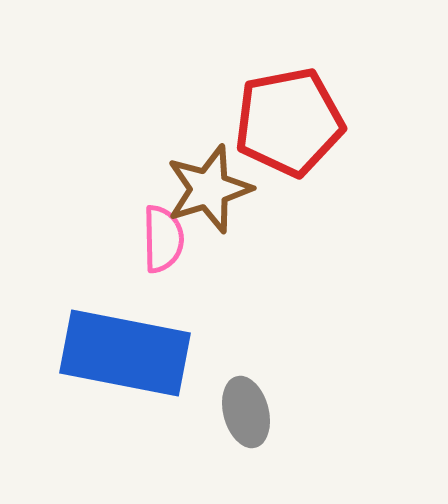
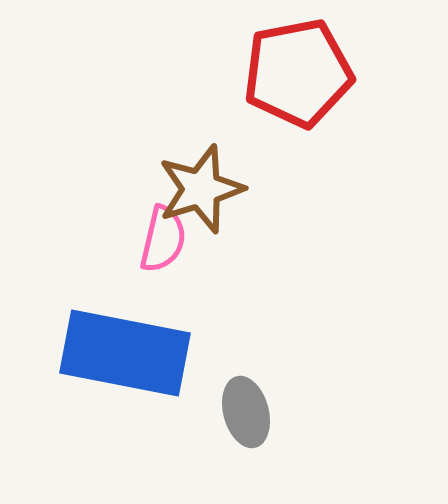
red pentagon: moved 9 px right, 49 px up
brown star: moved 8 px left
pink semicircle: rotated 14 degrees clockwise
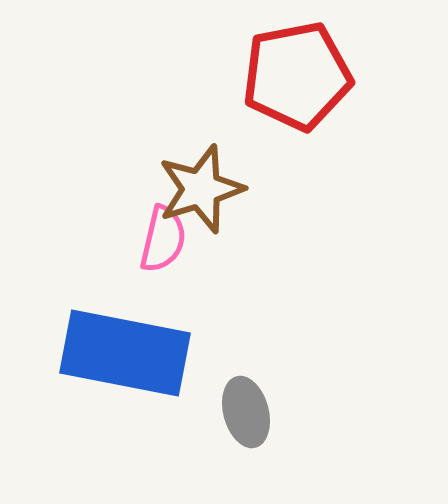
red pentagon: moved 1 px left, 3 px down
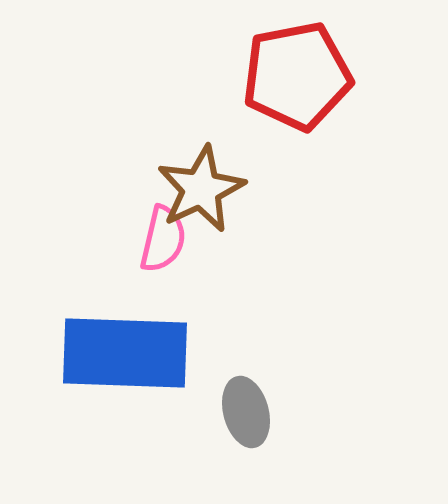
brown star: rotated 8 degrees counterclockwise
blue rectangle: rotated 9 degrees counterclockwise
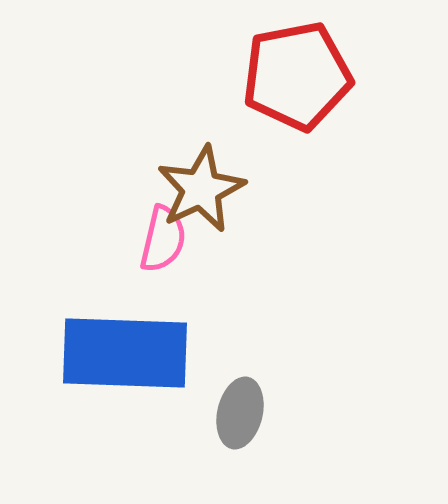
gray ellipse: moved 6 px left, 1 px down; rotated 28 degrees clockwise
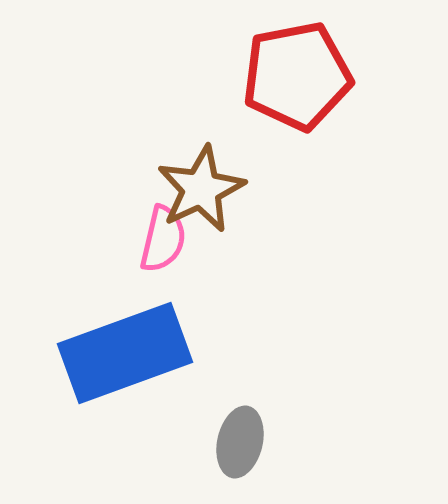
blue rectangle: rotated 22 degrees counterclockwise
gray ellipse: moved 29 px down
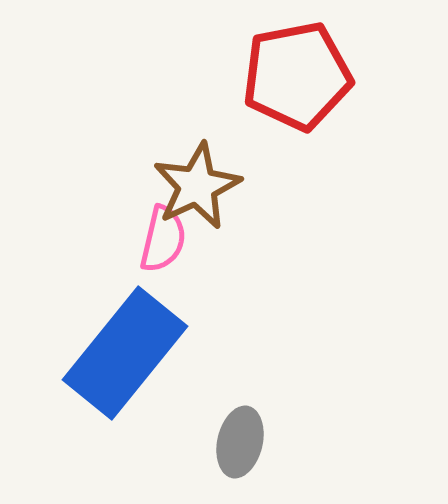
brown star: moved 4 px left, 3 px up
blue rectangle: rotated 31 degrees counterclockwise
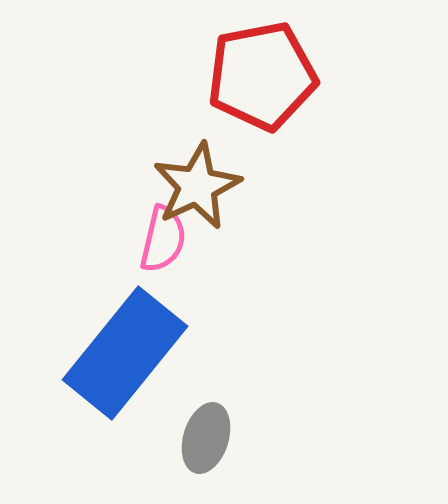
red pentagon: moved 35 px left
gray ellipse: moved 34 px left, 4 px up; rotated 4 degrees clockwise
